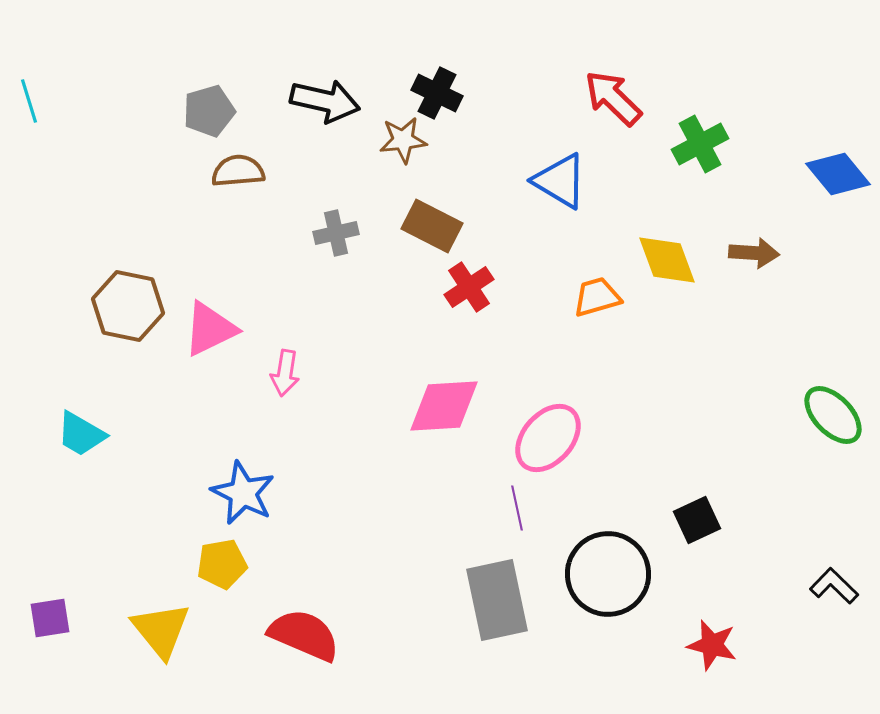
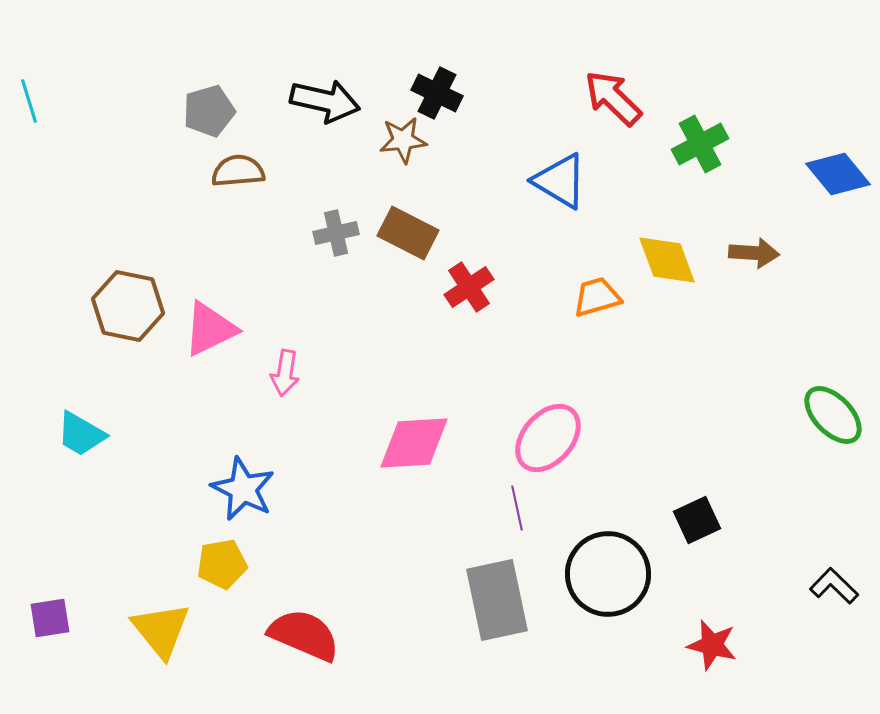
brown rectangle: moved 24 px left, 7 px down
pink diamond: moved 30 px left, 37 px down
blue star: moved 4 px up
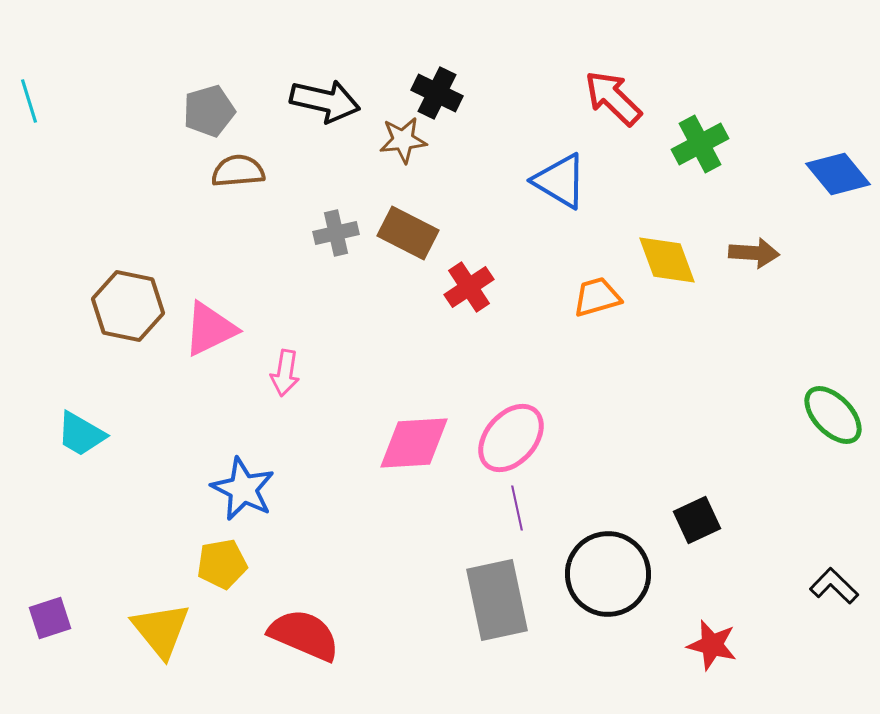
pink ellipse: moved 37 px left
purple square: rotated 9 degrees counterclockwise
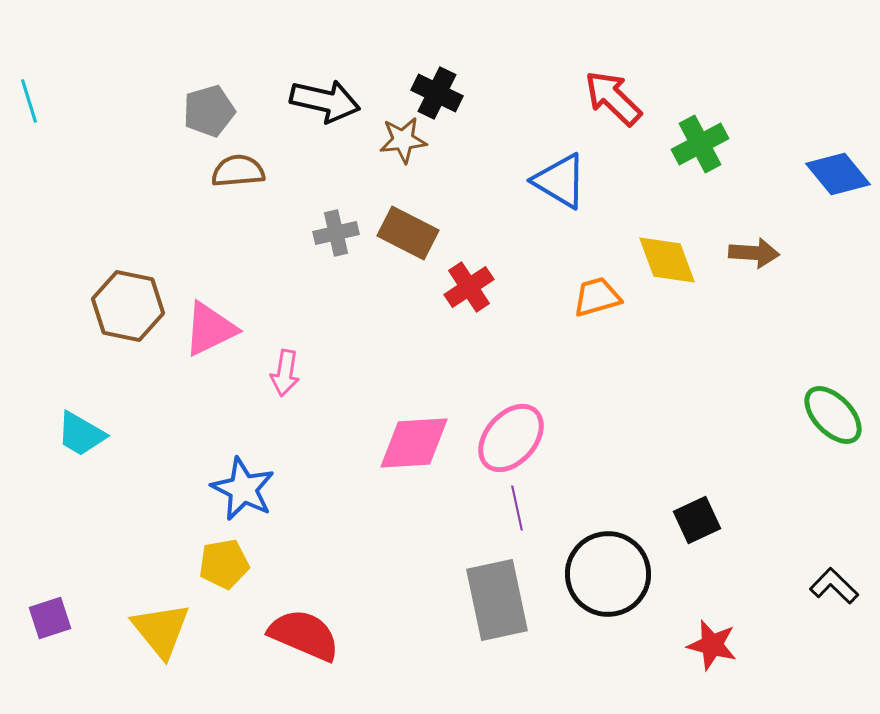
yellow pentagon: moved 2 px right
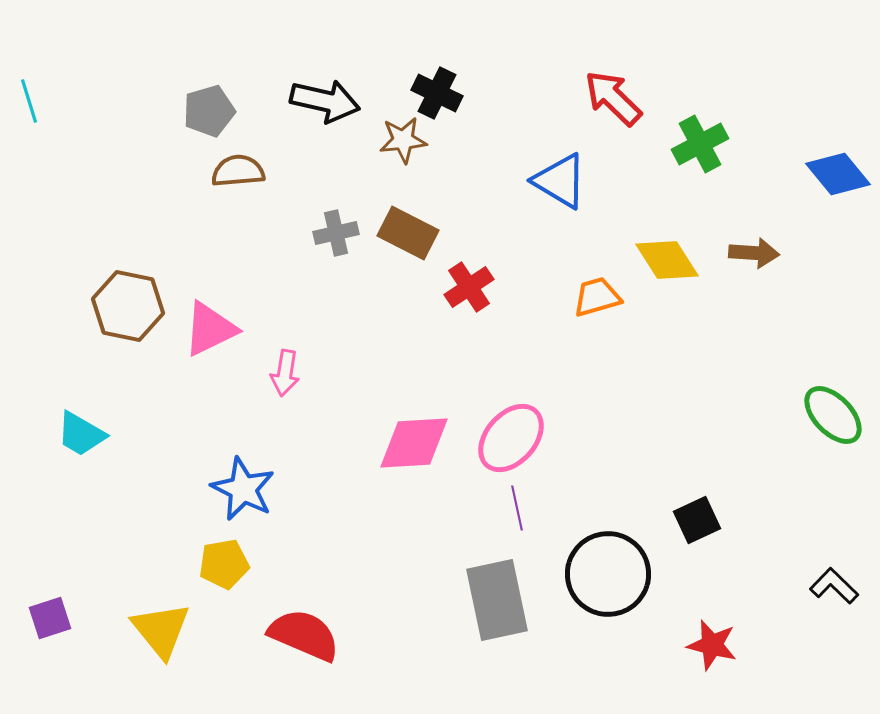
yellow diamond: rotated 12 degrees counterclockwise
